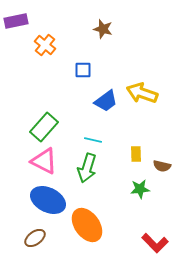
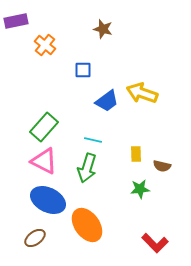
blue trapezoid: moved 1 px right
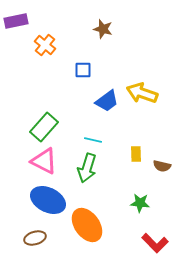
green star: moved 14 px down; rotated 12 degrees clockwise
brown ellipse: rotated 20 degrees clockwise
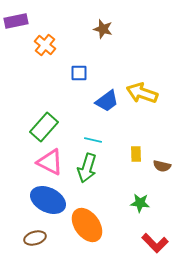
blue square: moved 4 px left, 3 px down
pink triangle: moved 6 px right, 1 px down
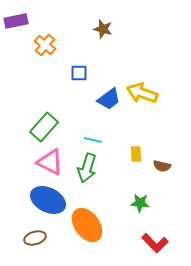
blue trapezoid: moved 2 px right, 2 px up
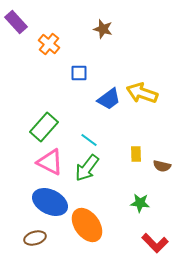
purple rectangle: moved 1 px down; rotated 60 degrees clockwise
orange cross: moved 4 px right, 1 px up
cyan line: moved 4 px left; rotated 24 degrees clockwise
green arrow: rotated 20 degrees clockwise
blue ellipse: moved 2 px right, 2 px down
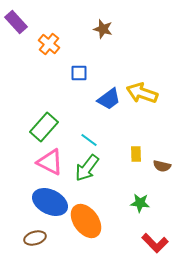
orange ellipse: moved 1 px left, 4 px up
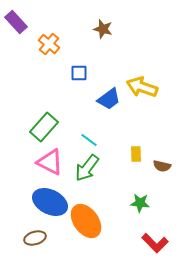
yellow arrow: moved 6 px up
